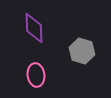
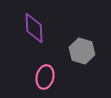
pink ellipse: moved 9 px right, 2 px down; rotated 20 degrees clockwise
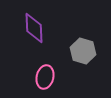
gray hexagon: moved 1 px right
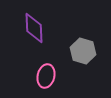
pink ellipse: moved 1 px right, 1 px up
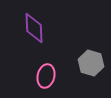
gray hexagon: moved 8 px right, 12 px down
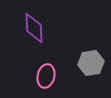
gray hexagon: rotated 25 degrees counterclockwise
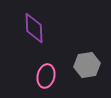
gray hexagon: moved 4 px left, 2 px down
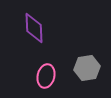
gray hexagon: moved 3 px down
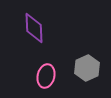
gray hexagon: rotated 15 degrees counterclockwise
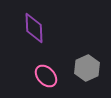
pink ellipse: rotated 55 degrees counterclockwise
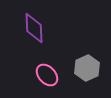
pink ellipse: moved 1 px right, 1 px up
